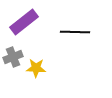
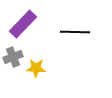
purple rectangle: moved 1 px left, 2 px down; rotated 8 degrees counterclockwise
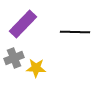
gray cross: moved 1 px right, 1 px down
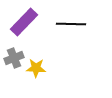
purple rectangle: moved 1 px right, 2 px up
black line: moved 4 px left, 8 px up
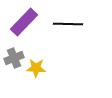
black line: moved 3 px left
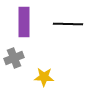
purple rectangle: rotated 44 degrees counterclockwise
yellow star: moved 8 px right, 9 px down
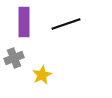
black line: moved 2 px left; rotated 20 degrees counterclockwise
yellow star: moved 2 px left, 2 px up; rotated 30 degrees counterclockwise
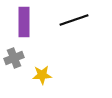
black line: moved 8 px right, 4 px up
yellow star: rotated 24 degrees clockwise
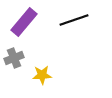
purple rectangle: rotated 40 degrees clockwise
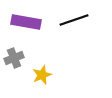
purple rectangle: moved 2 px right; rotated 60 degrees clockwise
yellow star: rotated 18 degrees counterclockwise
